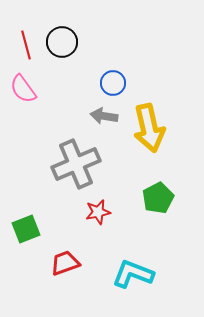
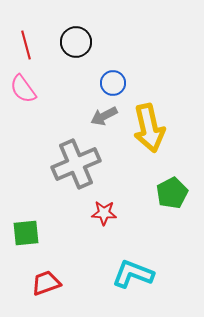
black circle: moved 14 px right
gray arrow: rotated 36 degrees counterclockwise
green pentagon: moved 14 px right, 5 px up
red star: moved 6 px right, 1 px down; rotated 15 degrees clockwise
green square: moved 4 px down; rotated 16 degrees clockwise
red trapezoid: moved 19 px left, 20 px down
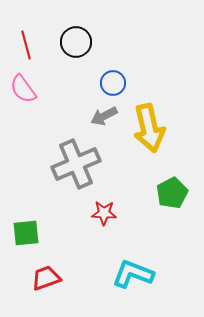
red trapezoid: moved 5 px up
